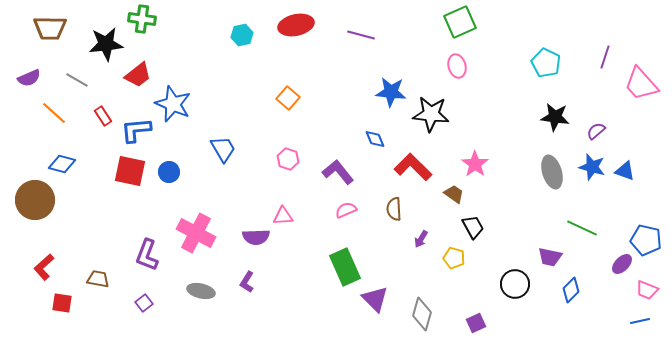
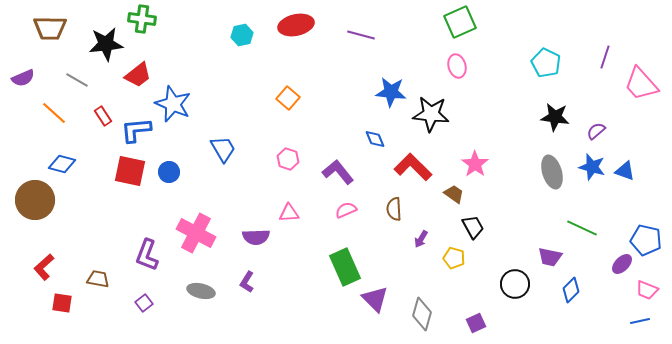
purple semicircle at (29, 78): moved 6 px left
pink triangle at (283, 216): moved 6 px right, 3 px up
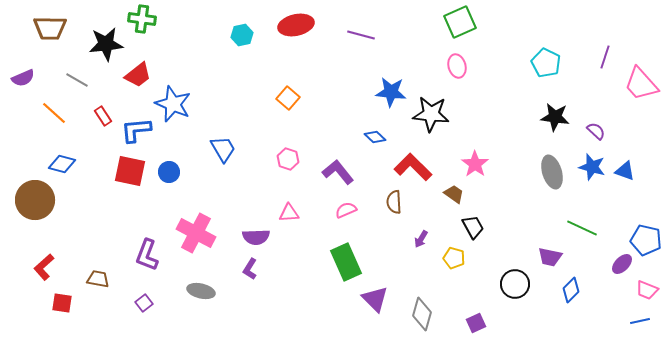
purple semicircle at (596, 131): rotated 84 degrees clockwise
blue diamond at (375, 139): moved 2 px up; rotated 25 degrees counterclockwise
brown semicircle at (394, 209): moved 7 px up
green rectangle at (345, 267): moved 1 px right, 5 px up
purple L-shape at (247, 282): moved 3 px right, 13 px up
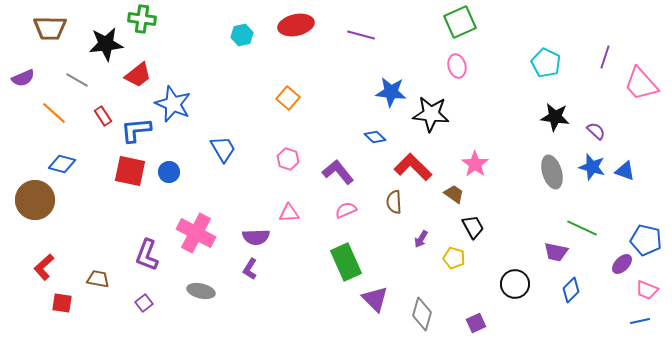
purple trapezoid at (550, 257): moved 6 px right, 5 px up
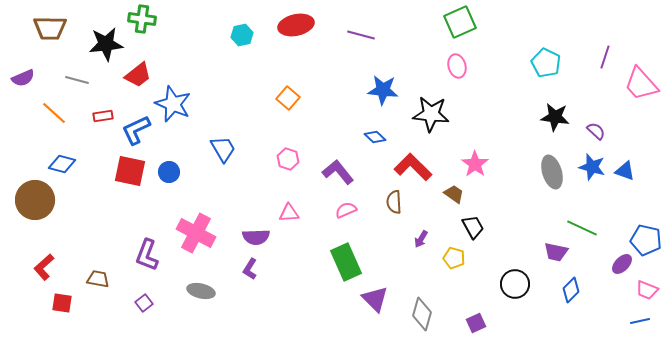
gray line at (77, 80): rotated 15 degrees counterclockwise
blue star at (391, 92): moved 8 px left, 2 px up
red rectangle at (103, 116): rotated 66 degrees counterclockwise
blue L-shape at (136, 130): rotated 20 degrees counterclockwise
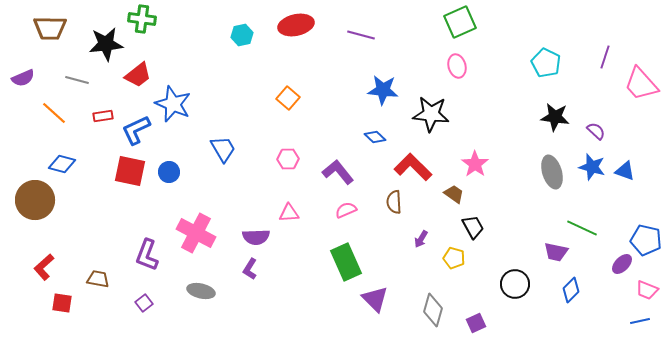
pink hexagon at (288, 159): rotated 20 degrees counterclockwise
gray diamond at (422, 314): moved 11 px right, 4 px up
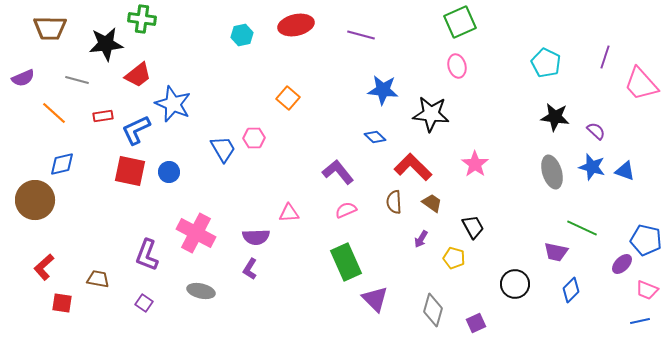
pink hexagon at (288, 159): moved 34 px left, 21 px up
blue diamond at (62, 164): rotated 28 degrees counterclockwise
brown trapezoid at (454, 194): moved 22 px left, 9 px down
purple square at (144, 303): rotated 18 degrees counterclockwise
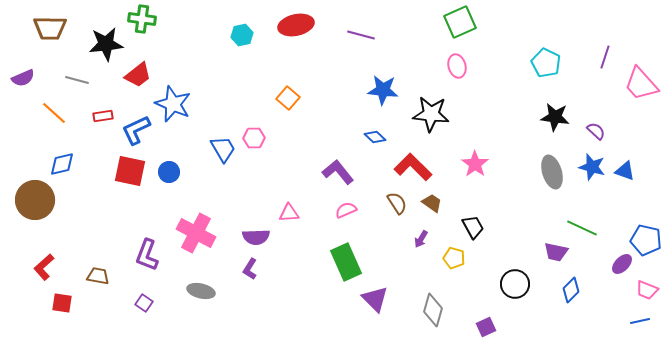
brown semicircle at (394, 202): moved 3 px right, 1 px down; rotated 150 degrees clockwise
brown trapezoid at (98, 279): moved 3 px up
purple square at (476, 323): moved 10 px right, 4 px down
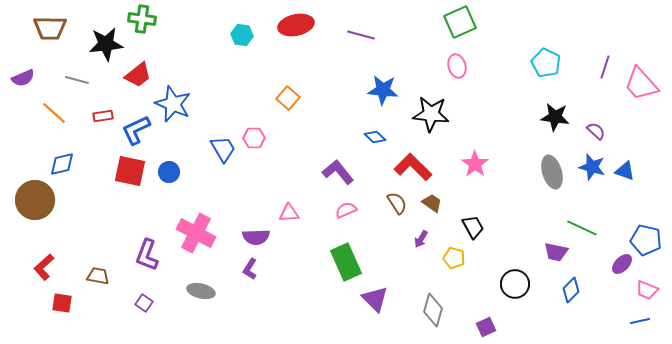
cyan hexagon at (242, 35): rotated 20 degrees clockwise
purple line at (605, 57): moved 10 px down
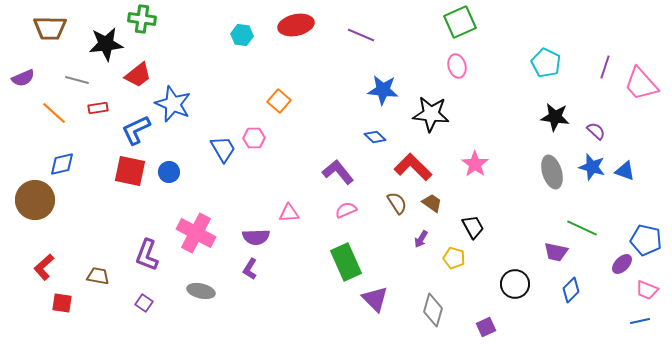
purple line at (361, 35): rotated 8 degrees clockwise
orange square at (288, 98): moved 9 px left, 3 px down
red rectangle at (103, 116): moved 5 px left, 8 px up
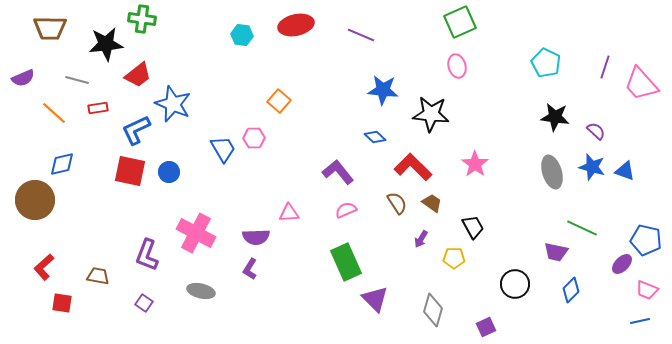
yellow pentagon at (454, 258): rotated 15 degrees counterclockwise
